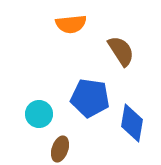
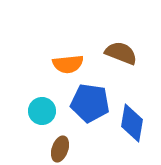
orange semicircle: moved 3 px left, 40 px down
brown semicircle: moved 2 px down; rotated 36 degrees counterclockwise
blue pentagon: moved 5 px down
cyan circle: moved 3 px right, 3 px up
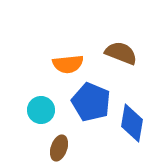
blue pentagon: moved 1 px right, 1 px up; rotated 15 degrees clockwise
cyan circle: moved 1 px left, 1 px up
brown ellipse: moved 1 px left, 1 px up
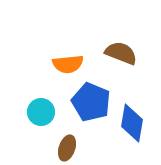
cyan circle: moved 2 px down
brown ellipse: moved 8 px right
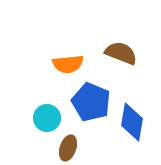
cyan circle: moved 6 px right, 6 px down
blue diamond: moved 1 px up
brown ellipse: moved 1 px right
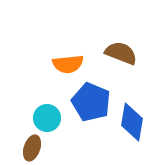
brown ellipse: moved 36 px left
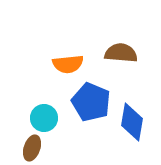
brown semicircle: rotated 16 degrees counterclockwise
cyan circle: moved 3 px left
